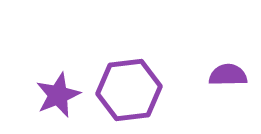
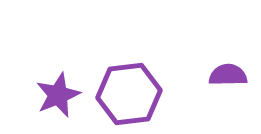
purple hexagon: moved 4 px down
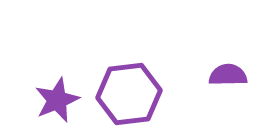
purple star: moved 1 px left, 5 px down
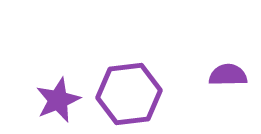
purple star: moved 1 px right
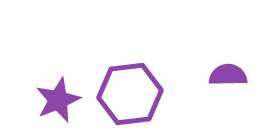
purple hexagon: moved 1 px right
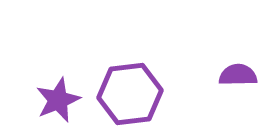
purple semicircle: moved 10 px right
